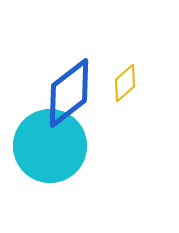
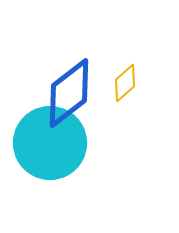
cyan circle: moved 3 px up
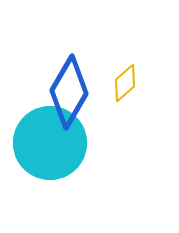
blue diamond: moved 1 px up; rotated 22 degrees counterclockwise
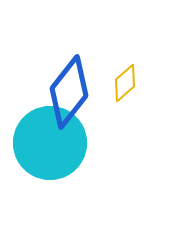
blue diamond: rotated 8 degrees clockwise
